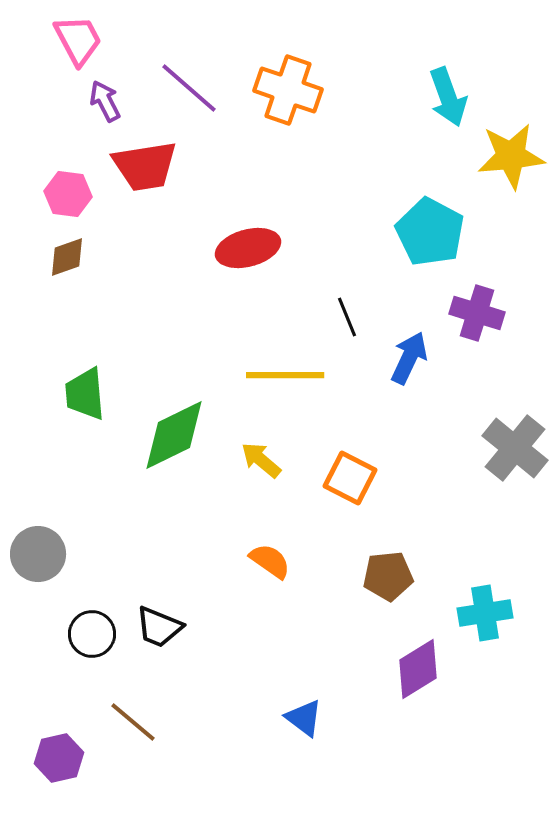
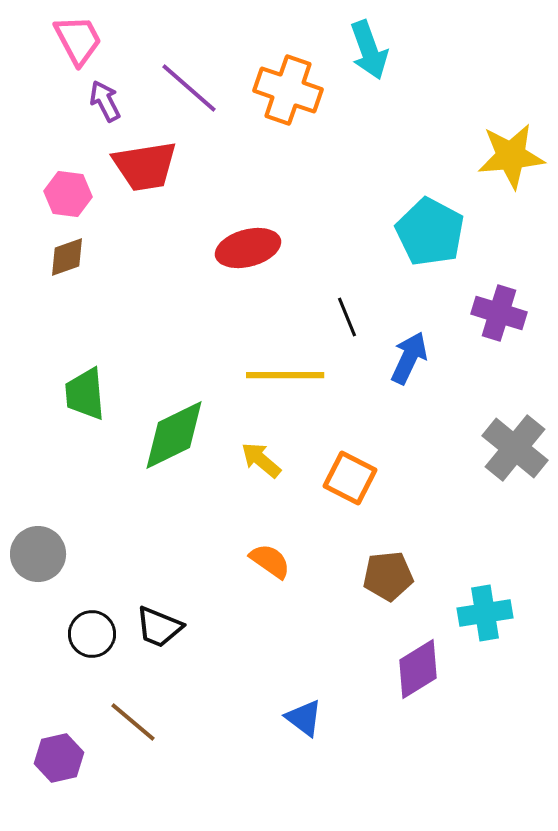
cyan arrow: moved 79 px left, 47 px up
purple cross: moved 22 px right
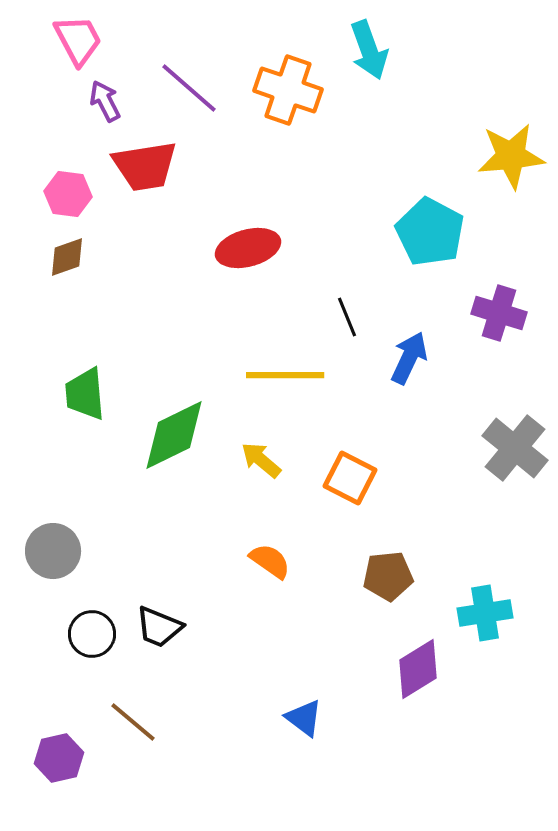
gray circle: moved 15 px right, 3 px up
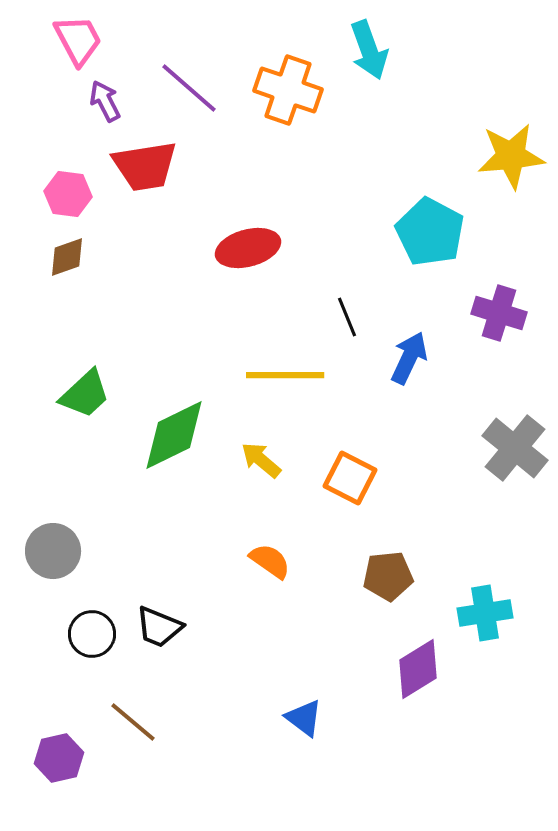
green trapezoid: rotated 128 degrees counterclockwise
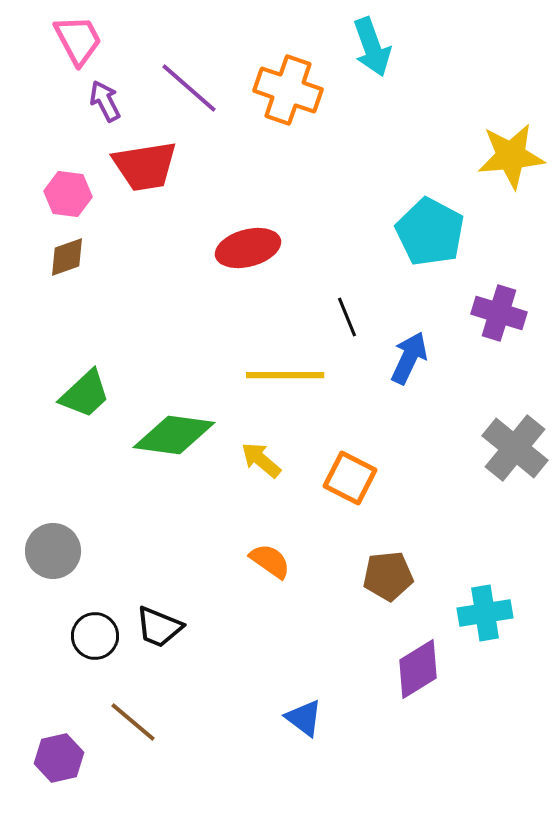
cyan arrow: moved 3 px right, 3 px up
green diamond: rotated 34 degrees clockwise
black circle: moved 3 px right, 2 px down
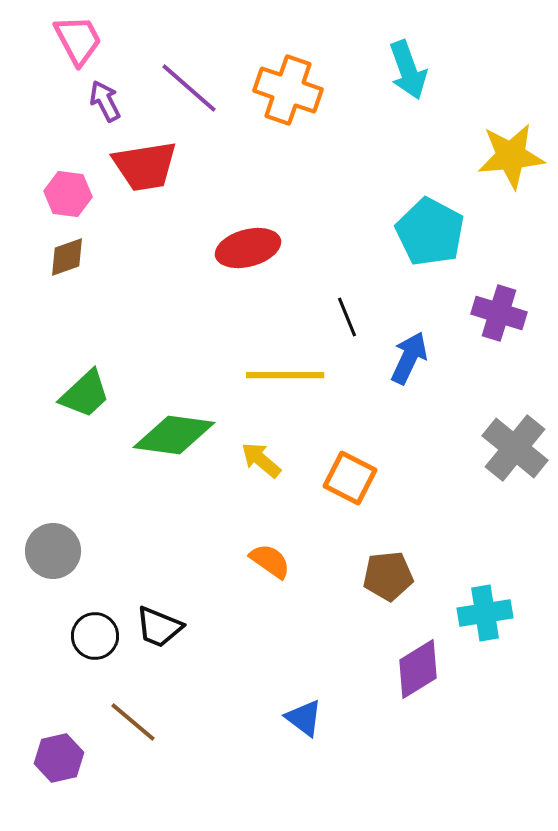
cyan arrow: moved 36 px right, 23 px down
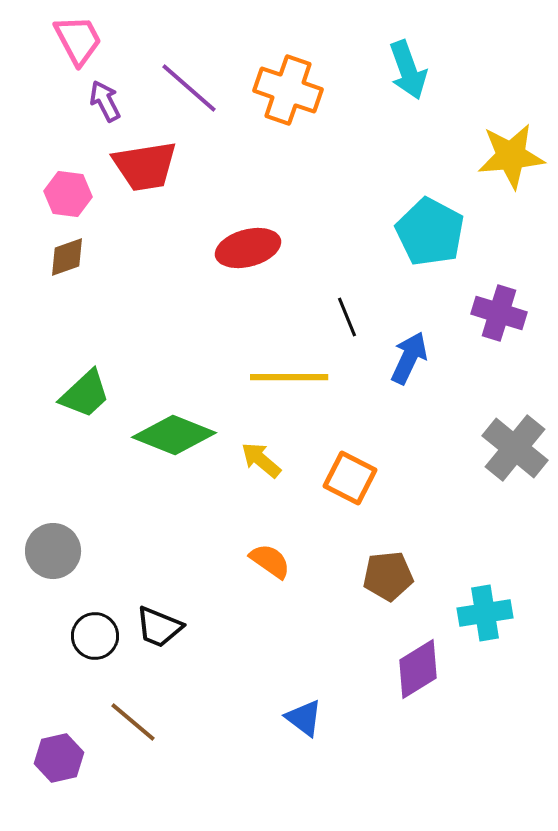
yellow line: moved 4 px right, 2 px down
green diamond: rotated 14 degrees clockwise
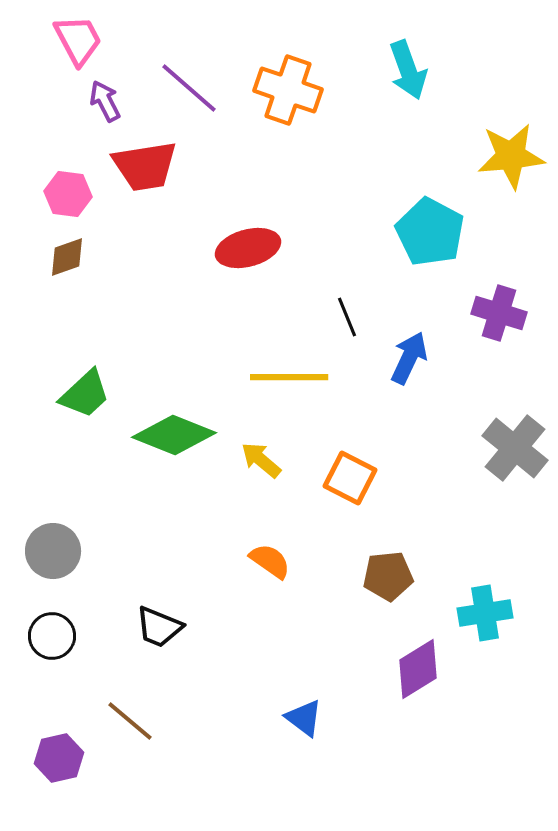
black circle: moved 43 px left
brown line: moved 3 px left, 1 px up
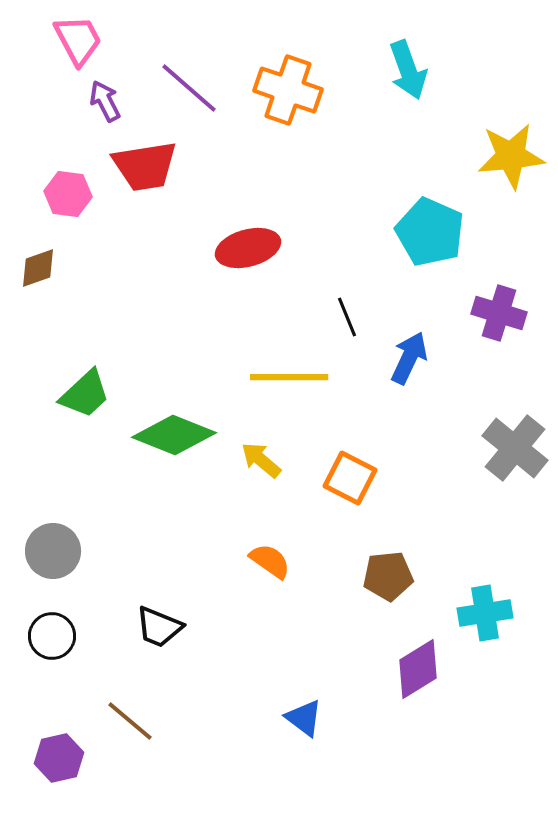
cyan pentagon: rotated 4 degrees counterclockwise
brown diamond: moved 29 px left, 11 px down
